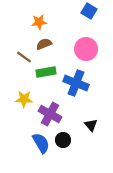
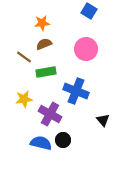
orange star: moved 3 px right, 1 px down
blue cross: moved 8 px down
yellow star: rotated 12 degrees counterclockwise
black triangle: moved 12 px right, 5 px up
blue semicircle: rotated 45 degrees counterclockwise
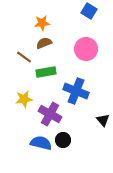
brown semicircle: moved 1 px up
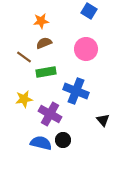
orange star: moved 1 px left, 2 px up
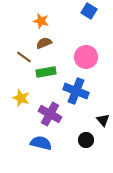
orange star: rotated 21 degrees clockwise
pink circle: moved 8 px down
yellow star: moved 3 px left, 1 px up; rotated 30 degrees clockwise
black circle: moved 23 px right
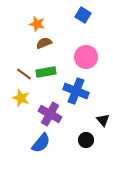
blue square: moved 6 px left, 4 px down
orange star: moved 4 px left, 3 px down
brown line: moved 17 px down
blue semicircle: rotated 115 degrees clockwise
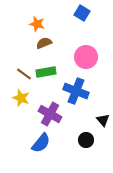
blue square: moved 1 px left, 2 px up
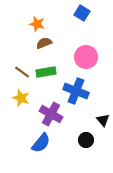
brown line: moved 2 px left, 2 px up
purple cross: moved 1 px right
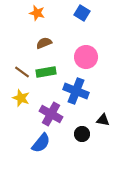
orange star: moved 11 px up
black triangle: rotated 40 degrees counterclockwise
black circle: moved 4 px left, 6 px up
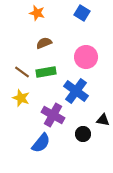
blue cross: rotated 15 degrees clockwise
purple cross: moved 2 px right, 1 px down
black circle: moved 1 px right
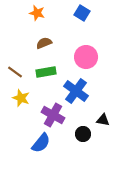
brown line: moved 7 px left
